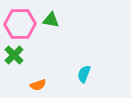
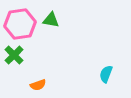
pink hexagon: rotated 8 degrees counterclockwise
cyan semicircle: moved 22 px right
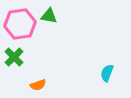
green triangle: moved 2 px left, 4 px up
green cross: moved 2 px down
cyan semicircle: moved 1 px right, 1 px up
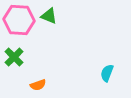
green triangle: rotated 12 degrees clockwise
pink hexagon: moved 1 px left, 4 px up; rotated 12 degrees clockwise
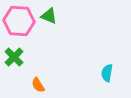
pink hexagon: moved 1 px down
cyan semicircle: rotated 12 degrees counterclockwise
orange semicircle: rotated 77 degrees clockwise
